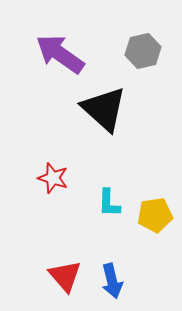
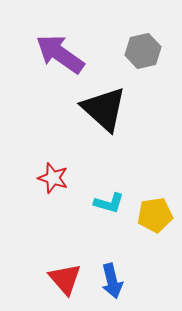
cyan L-shape: rotated 76 degrees counterclockwise
red triangle: moved 3 px down
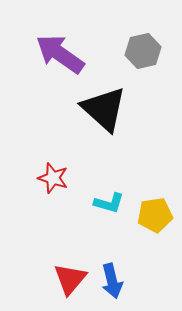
red triangle: moved 5 px right; rotated 21 degrees clockwise
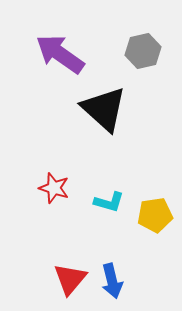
red star: moved 1 px right, 10 px down
cyan L-shape: moved 1 px up
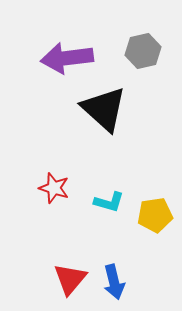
purple arrow: moved 7 px right, 4 px down; rotated 42 degrees counterclockwise
blue arrow: moved 2 px right, 1 px down
